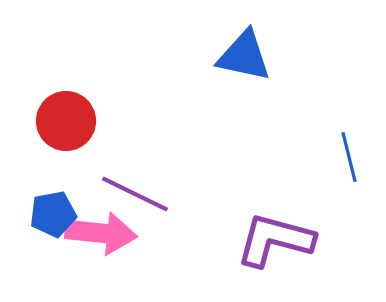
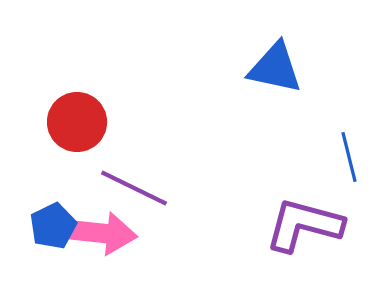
blue triangle: moved 31 px right, 12 px down
red circle: moved 11 px right, 1 px down
purple line: moved 1 px left, 6 px up
blue pentagon: moved 12 px down; rotated 15 degrees counterclockwise
purple L-shape: moved 29 px right, 15 px up
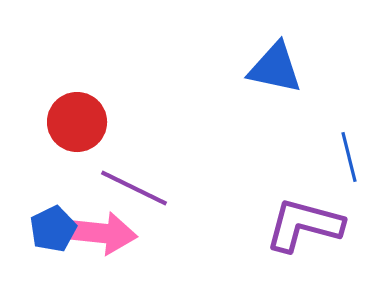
blue pentagon: moved 3 px down
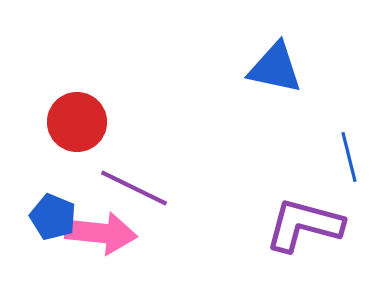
blue pentagon: moved 12 px up; rotated 24 degrees counterclockwise
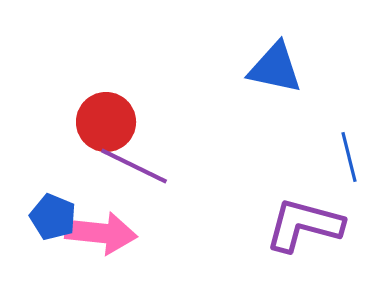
red circle: moved 29 px right
purple line: moved 22 px up
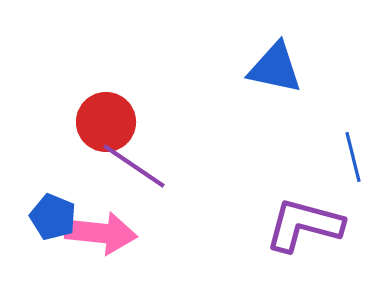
blue line: moved 4 px right
purple line: rotated 8 degrees clockwise
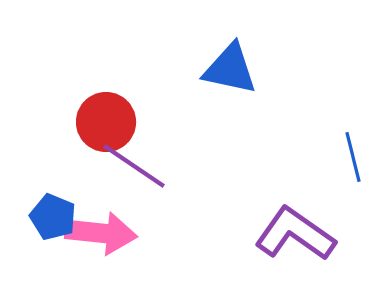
blue triangle: moved 45 px left, 1 px down
purple L-shape: moved 9 px left, 9 px down; rotated 20 degrees clockwise
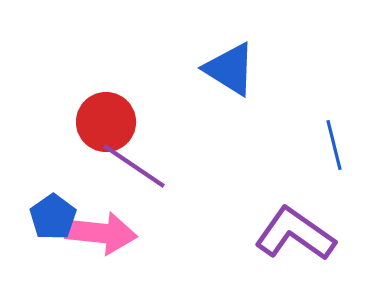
blue triangle: rotated 20 degrees clockwise
blue line: moved 19 px left, 12 px up
blue pentagon: rotated 15 degrees clockwise
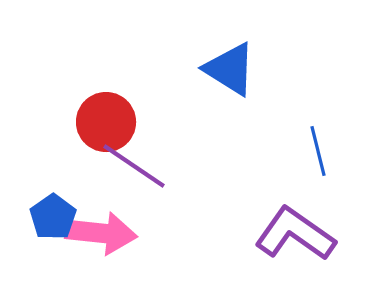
blue line: moved 16 px left, 6 px down
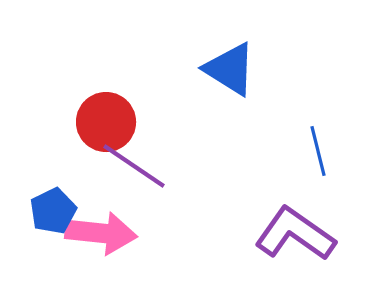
blue pentagon: moved 6 px up; rotated 9 degrees clockwise
